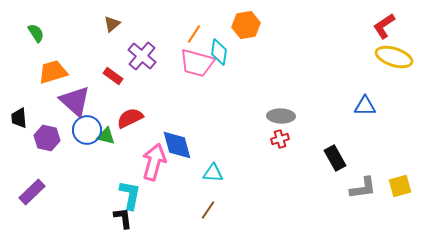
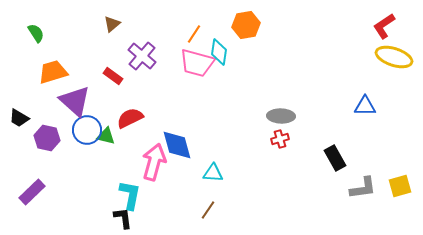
black trapezoid: rotated 55 degrees counterclockwise
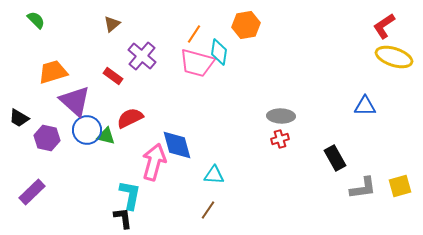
green semicircle: moved 13 px up; rotated 12 degrees counterclockwise
cyan triangle: moved 1 px right, 2 px down
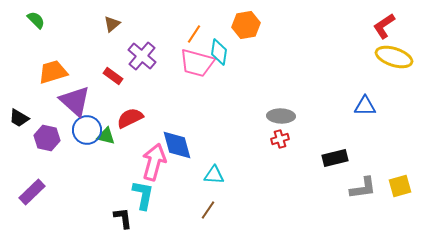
black rectangle: rotated 75 degrees counterclockwise
cyan L-shape: moved 13 px right
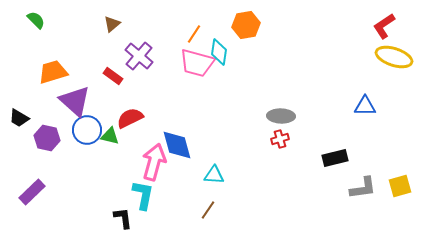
purple cross: moved 3 px left
green triangle: moved 4 px right
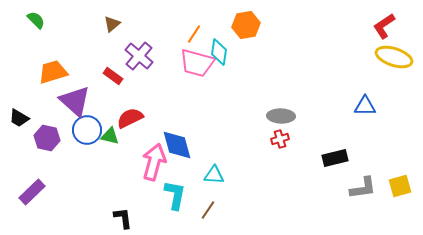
cyan L-shape: moved 32 px right
